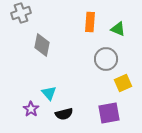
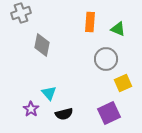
purple square: rotated 15 degrees counterclockwise
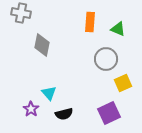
gray cross: rotated 30 degrees clockwise
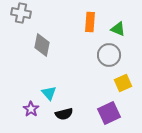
gray circle: moved 3 px right, 4 px up
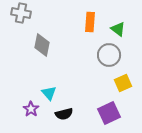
green triangle: rotated 14 degrees clockwise
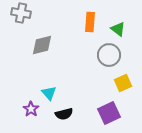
gray diamond: rotated 65 degrees clockwise
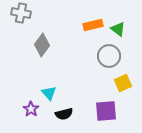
orange rectangle: moved 3 px right, 3 px down; rotated 72 degrees clockwise
gray diamond: rotated 40 degrees counterclockwise
gray circle: moved 1 px down
purple square: moved 3 px left, 2 px up; rotated 20 degrees clockwise
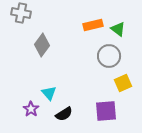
black semicircle: rotated 18 degrees counterclockwise
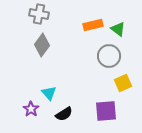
gray cross: moved 18 px right, 1 px down
